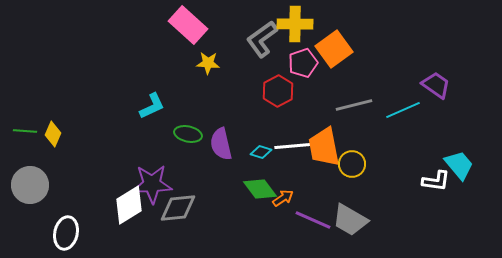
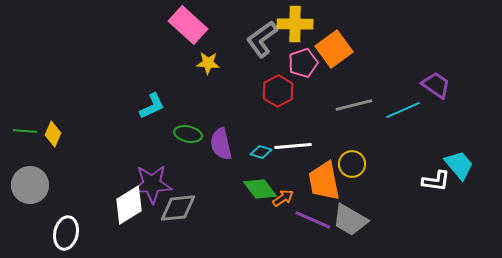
orange trapezoid: moved 34 px down
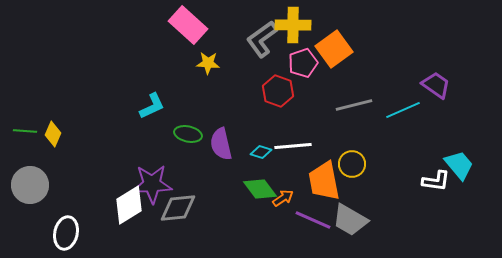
yellow cross: moved 2 px left, 1 px down
red hexagon: rotated 12 degrees counterclockwise
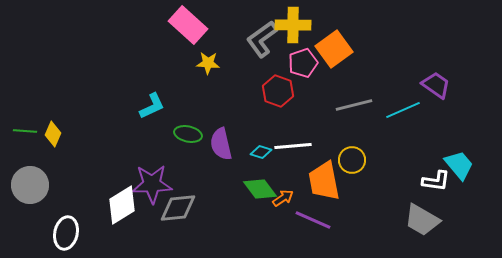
yellow circle: moved 4 px up
white diamond: moved 7 px left
gray trapezoid: moved 72 px right
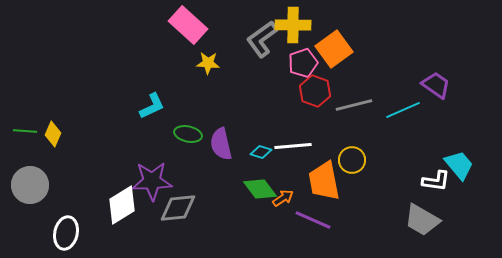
red hexagon: moved 37 px right
purple star: moved 3 px up
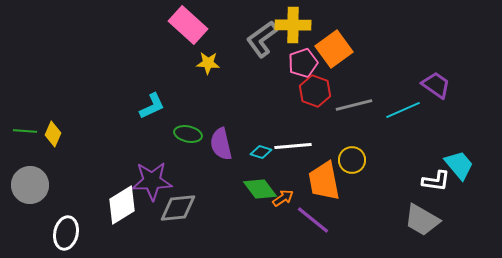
purple line: rotated 15 degrees clockwise
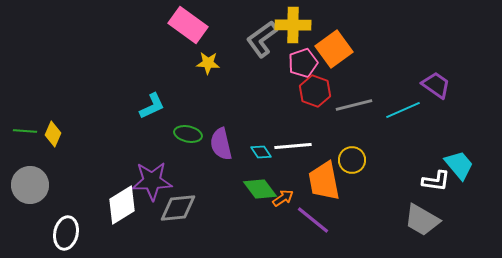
pink rectangle: rotated 6 degrees counterclockwise
cyan diamond: rotated 40 degrees clockwise
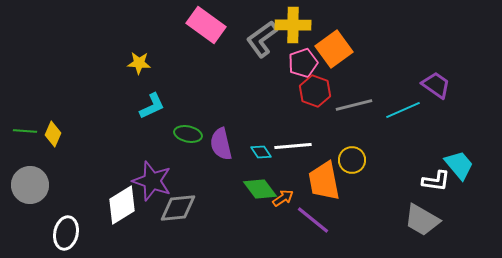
pink rectangle: moved 18 px right
yellow star: moved 69 px left
purple star: rotated 21 degrees clockwise
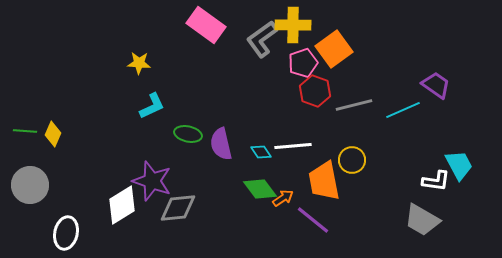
cyan trapezoid: rotated 12 degrees clockwise
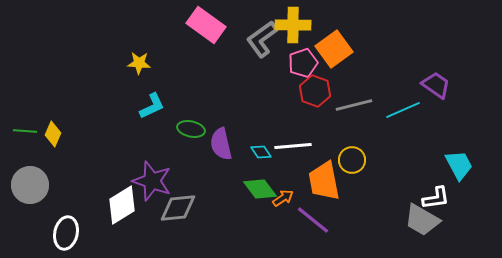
green ellipse: moved 3 px right, 5 px up
white L-shape: moved 17 px down; rotated 16 degrees counterclockwise
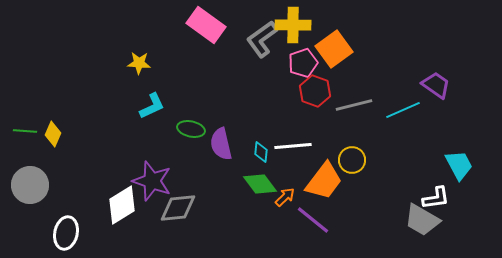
cyan diamond: rotated 40 degrees clockwise
orange trapezoid: rotated 132 degrees counterclockwise
green diamond: moved 5 px up
orange arrow: moved 2 px right, 1 px up; rotated 10 degrees counterclockwise
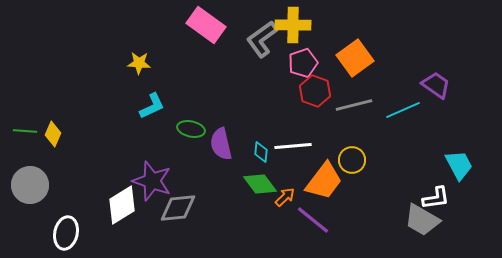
orange square: moved 21 px right, 9 px down
